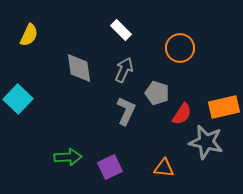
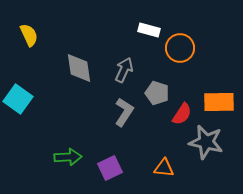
white rectangle: moved 28 px right; rotated 30 degrees counterclockwise
yellow semicircle: rotated 50 degrees counterclockwise
cyan square: rotated 8 degrees counterclockwise
orange rectangle: moved 5 px left, 5 px up; rotated 12 degrees clockwise
gray L-shape: moved 2 px left, 1 px down; rotated 8 degrees clockwise
purple square: moved 1 px down
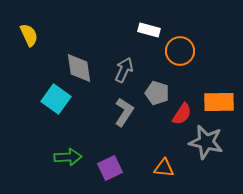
orange circle: moved 3 px down
cyan square: moved 38 px right
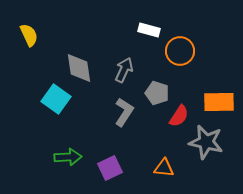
red semicircle: moved 3 px left, 2 px down
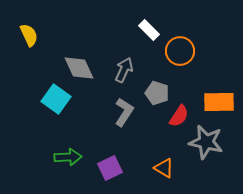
white rectangle: rotated 30 degrees clockwise
gray diamond: rotated 16 degrees counterclockwise
orange triangle: rotated 25 degrees clockwise
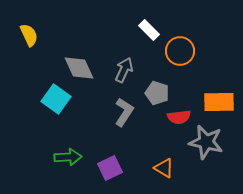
red semicircle: moved 1 px down; rotated 50 degrees clockwise
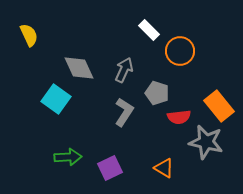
orange rectangle: moved 4 px down; rotated 52 degrees clockwise
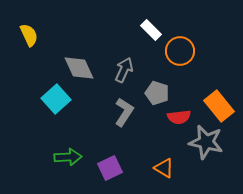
white rectangle: moved 2 px right
cyan square: rotated 12 degrees clockwise
